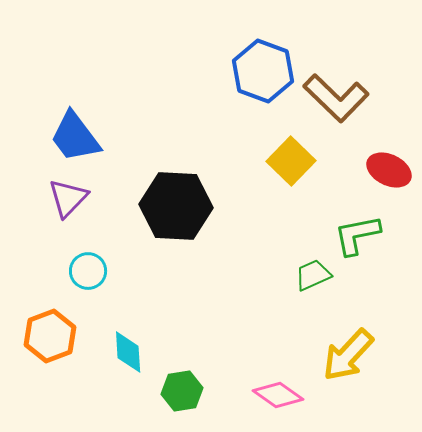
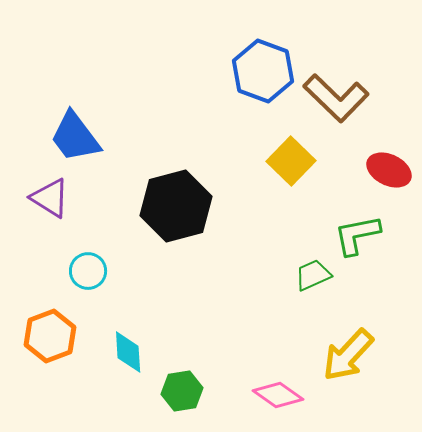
purple triangle: moved 18 px left; rotated 42 degrees counterclockwise
black hexagon: rotated 18 degrees counterclockwise
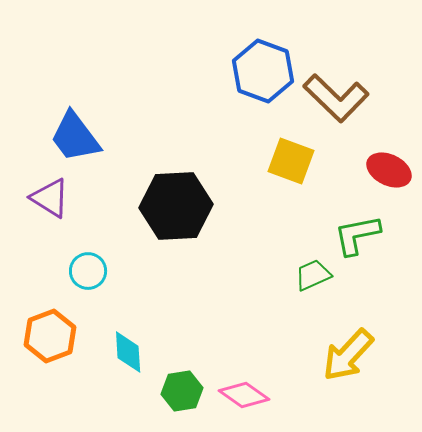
yellow square: rotated 24 degrees counterclockwise
black hexagon: rotated 12 degrees clockwise
pink diamond: moved 34 px left
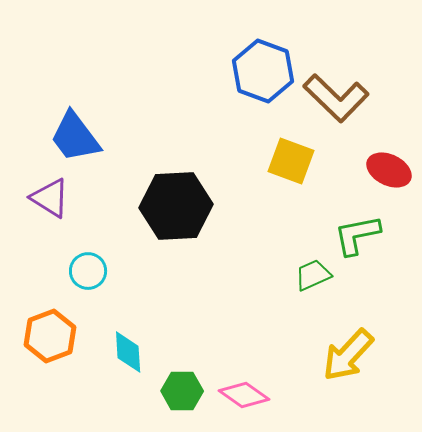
green hexagon: rotated 9 degrees clockwise
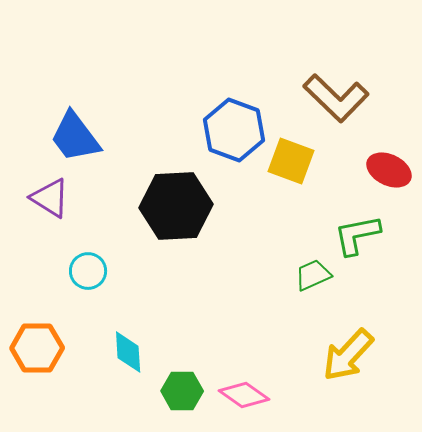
blue hexagon: moved 29 px left, 59 px down
orange hexagon: moved 13 px left, 12 px down; rotated 21 degrees clockwise
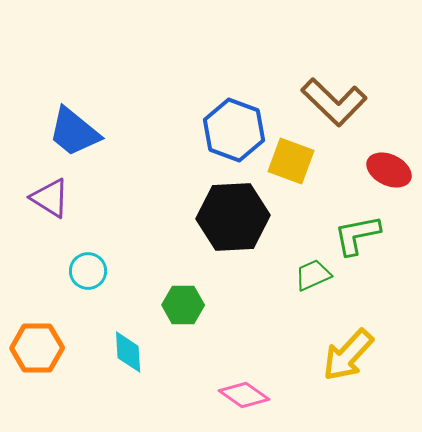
brown L-shape: moved 2 px left, 4 px down
blue trapezoid: moved 1 px left, 5 px up; rotated 14 degrees counterclockwise
black hexagon: moved 57 px right, 11 px down
green hexagon: moved 1 px right, 86 px up
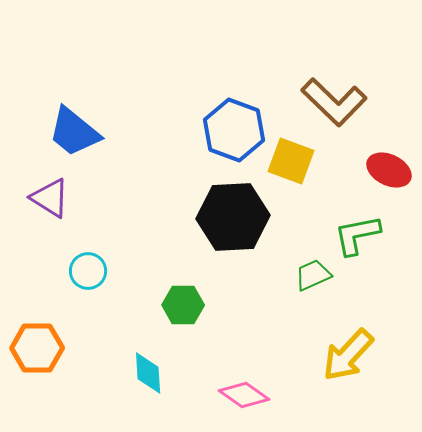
cyan diamond: moved 20 px right, 21 px down
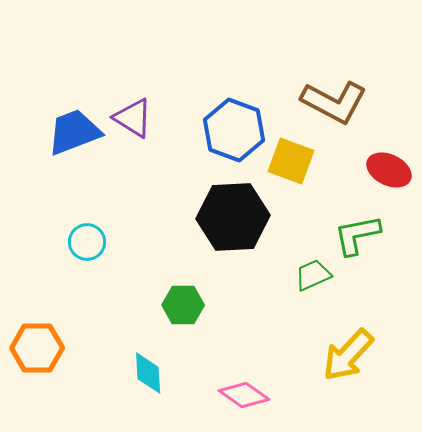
brown L-shape: rotated 16 degrees counterclockwise
blue trapezoid: rotated 120 degrees clockwise
purple triangle: moved 83 px right, 80 px up
cyan circle: moved 1 px left, 29 px up
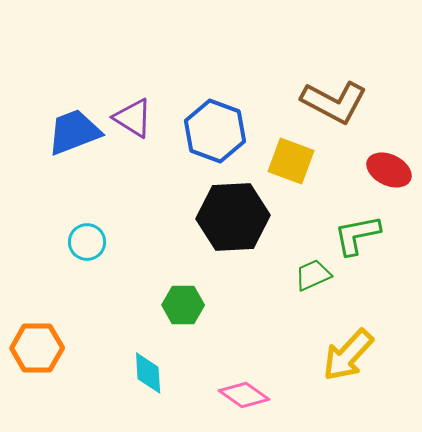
blue hexagon: moved 19 px left, 1 px down
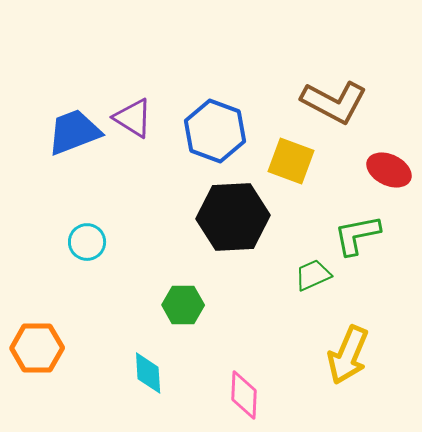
yellow arrow: rotated 20 degrees counterclockwise
pink diamond: rotated 57 degrees clockwise
